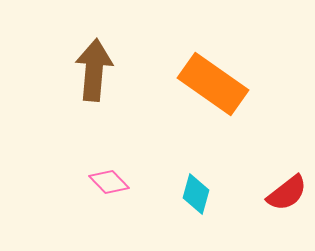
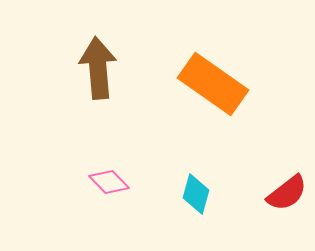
brown arrow: moved 4 px right, 2 px up; rotated 10 degrees counterclockwise
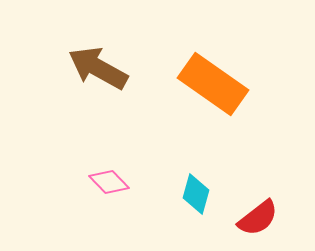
brown arrow: rotated 56 degrees counterclockwise
red semicircle: moved 29 px left, 25 px down
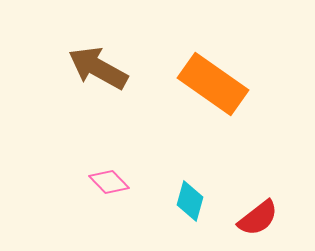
cyan diamond: moved 6 px left, 7 px down
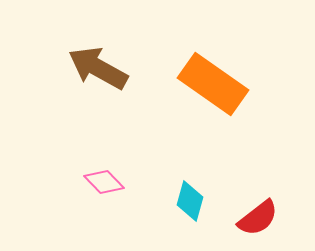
pink diamond: moved 5 px left
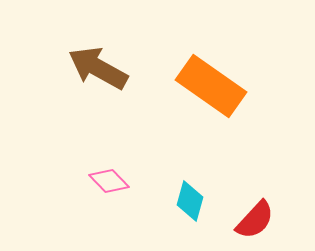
orange rectangle: moved 2 px left, 2 px down
pink diamond: moved 5 px right, 1 px up
red semicircle: moved 3 px left, 2 px down; rotated 9 degrees counterclockwise
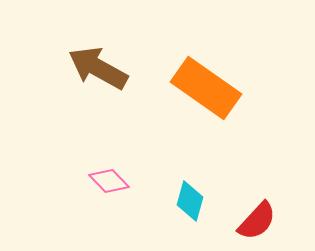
orange rectangle: moved 5 px left, 2 px down
red semicircle: moved 2 px right, 1 px down
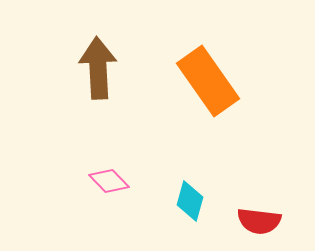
brown arrow: rotated 58 degrees clockwise
orange rectangle: moved 2 px right, 7 px up; rotated 20 degrees clockwise
red semicircle: moved 2 px right; rotated 54 degrees clockwise
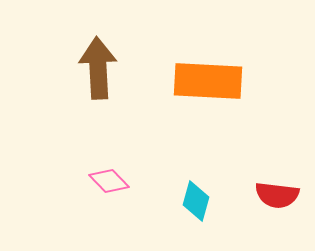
orange rectangle: rotated 52 degrees counterclockwise
cyan diamond: moved 6 px right
red semicircle: moved 18 px right, 26 px up
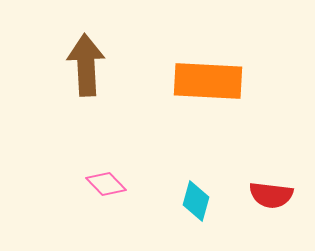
brown arrow: moved 12 px left, 3 px up
pink diamond: moved 3 px left, 3 px down
red semicircle: moved 6 px left
